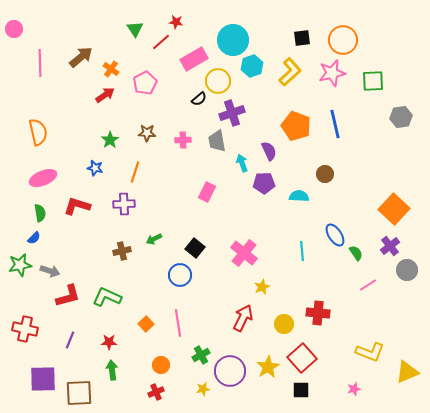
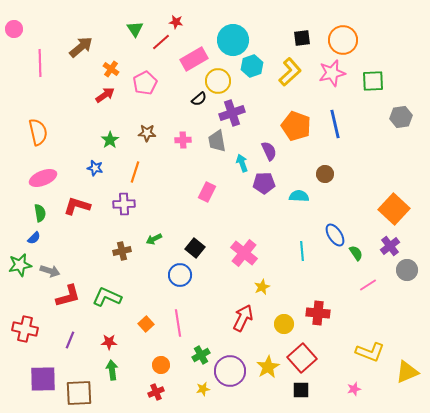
brown arrow at (81, 57): moved 10 px up
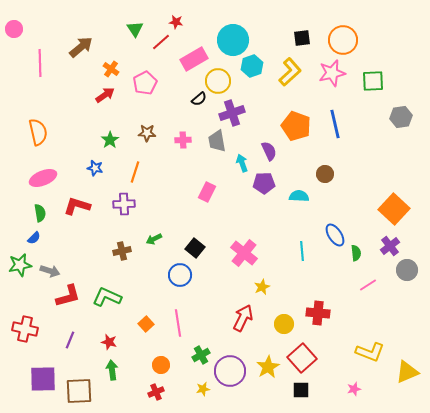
green semicircle at (356, 253): rotated 28 degrees clockwise
red star at (109, 342): rotated 14 degrees clockwise
brown square at (79, 393): moved 2 px up
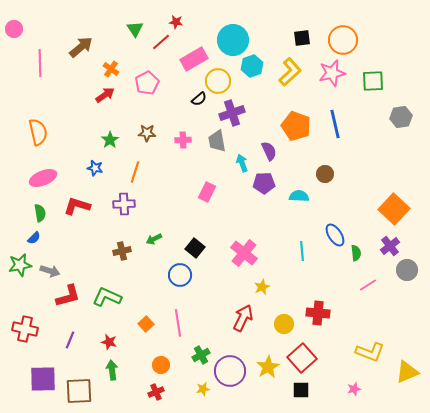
pink pentagon at (145, 83): moved 2 px right
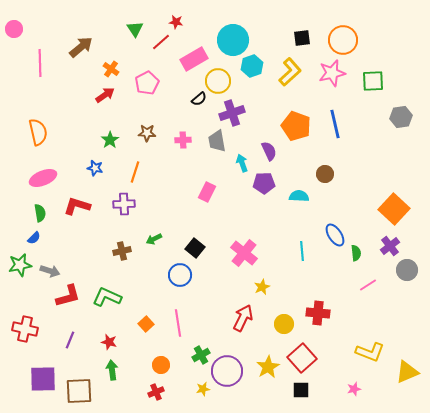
purple circle at (230, 371): moved 3 px left
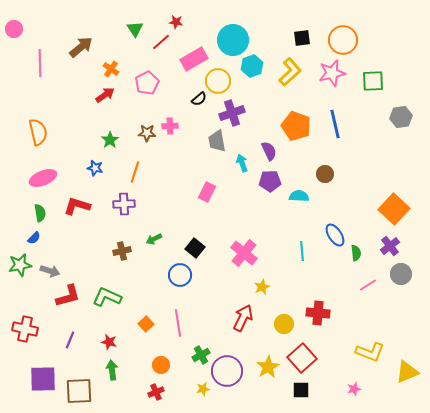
pink cross at (183, 140): moved 13 px left, 14 px up
purple pentagon at (264, 183): moved 6 px right, 2 px up
gray circle at (407, 270): moved 6 px left, 4 px down
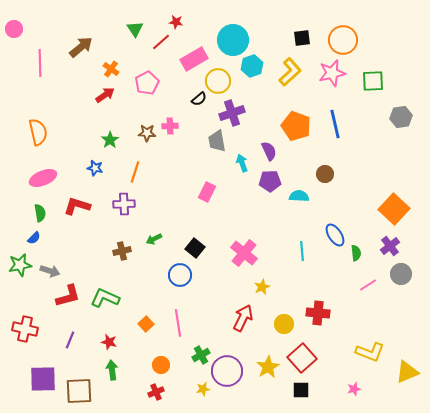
green L-shape at (107, 297): moved 2 px left, 1 px down
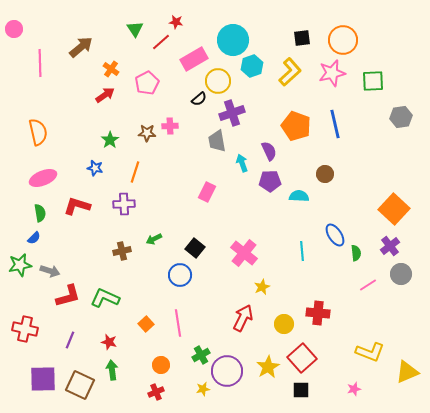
brown square at (79, 391): moved 1 px right, 6 px up; rotated 28 degrees clockwise
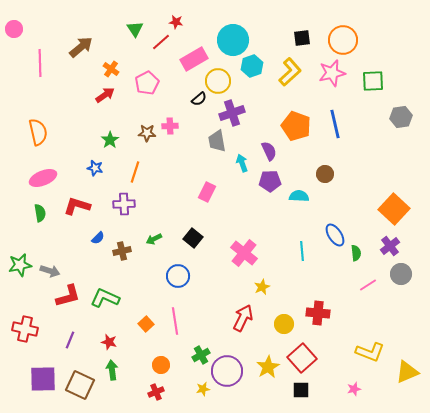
blue semicircle at (34, 238): moved 64 px right
black square at (195, 248): moved 2 px left, 10 px up
blue circle at (180, 275): moved 2 px left, 1 px down
pink line at (178, 323): moved 3 px left, 2 px up
